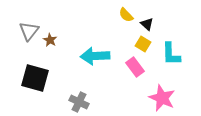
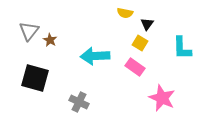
yellow semicircle: moved 1 px left, 2 px up; rotated 35 degrees counterclockwise
black triangle: rotated 24 degrees clockwise
yellow square: moved 3 px left, 1 px up
cyan L-shape: moved 11 px right, 6 px up
pink rectangle: rotated 18 degrees counterclockwise
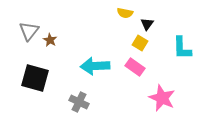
cyan arrow: moved 10 px down
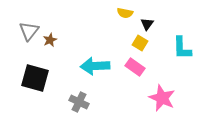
brown star: rotated 16 degrees clockwise
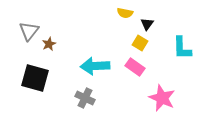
brown star: moved 1 px left, 4 px down
gray cross: moved 6 px right, 4 px up
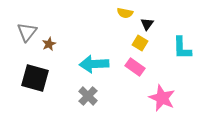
gray triangle: moved 2 px left, 1 px down
cyan arrow: moved 1 px left, 2 px up
gray cross: moved 3 px right, 2 px up; rotated 18 degrees clockwise
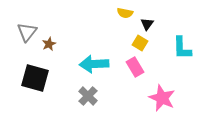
pink rectangle: rotated 24 degrees clockwise
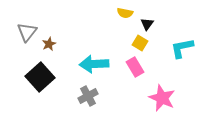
cyan L-shape: rotated 80 degrees clockwise
black square: moved 5 px right, 1 px up; rotated 32 degrees clockwise
gray cross: rotated 18 degrees clockwise
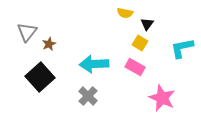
pink rectangle: rotated 30 degrees counterclockwise
gray cross: rotated 18 degrees counterclockwise
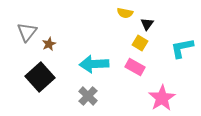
pink star: rotated 16 degrees clockwise
